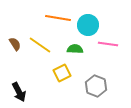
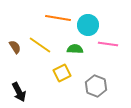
brown semicircle: moved 3 px down
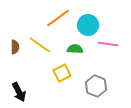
orange line: rotated 45 degrees counterclockwise
brown semicircle: rotated 32 degrees clockwise
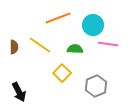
orange line: rotated 15 degrees clockwise
cyan circle: moved 5 px right
brown semicircle: moved 1 px left
yellow square: rotated 18 degrees counterclockwise
gray hexagon: rotated 15 degrees clockwise
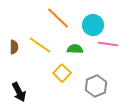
orange line: rotated 65 degrees clockwise
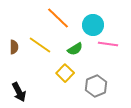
green semicircle: rotated 147 degrees clockwise
yellow square: moved 3 px right
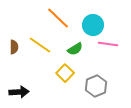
black arrow: rotated 66 degrees counterclockwise
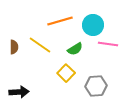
orange line: moved 2 px right, 3 px down; rotated 60 degrees counterclockwise
yellow square: moved 1 px right
gray hexagon: rotated 20 degrees clockwise
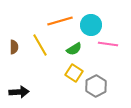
cyan circle: moved 2 px left
yellow line: rotated 25 degrees clockwise
green semicircle: moved 1 px left
yellow square: moved 8 px right; rotated 12 degrees counterclockwise
gray hexagon: rotated 25 degrees counterclockwise
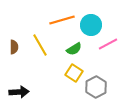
orange line: moved 2 px right, 1 px up
pink line: rotated 36 degrees counterclockwise
gray hexagon: moved 1 px down
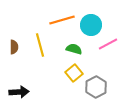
yellow line: rotated 15 degrees clockwise
green semicircle: rotated 133 degrees counterclockwise
yellow square: rotated 18 degrees clockwise
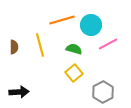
gray hexagon: moved 7 px right, 5 px down
